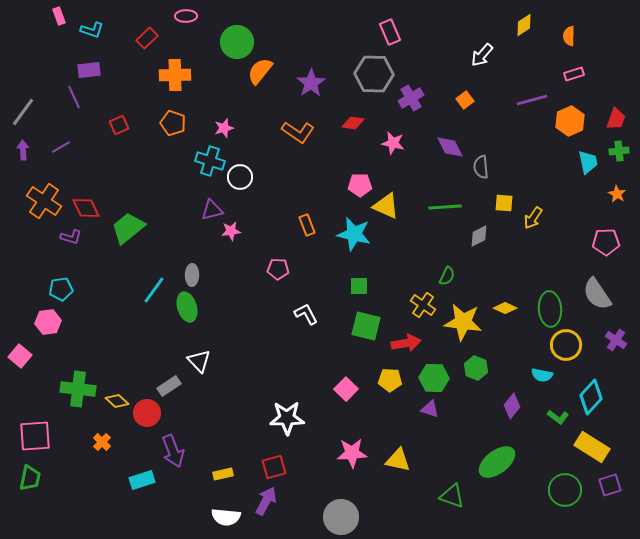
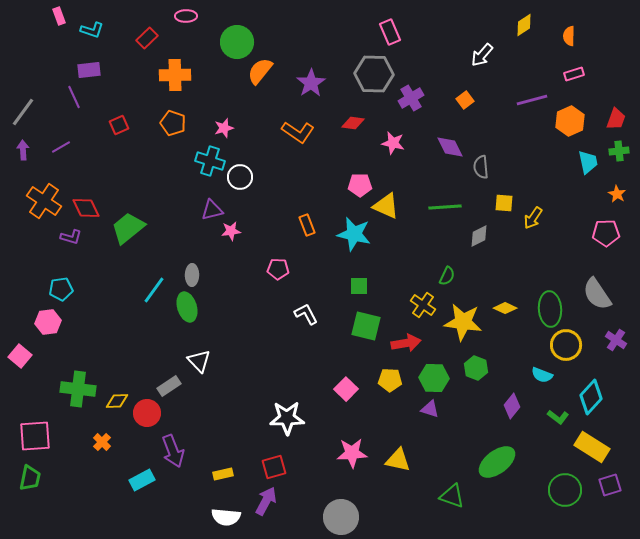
pink pentagon at (606, 242): moved 9 px up
cyan semicircle at (542, 375): rotated 10 degrees clockwise
yellow diamond at (117, 401): rotated 45 degrees counterclockwise
cyan rectangle at (142, 480): rotated 10 degrees counterclockwise
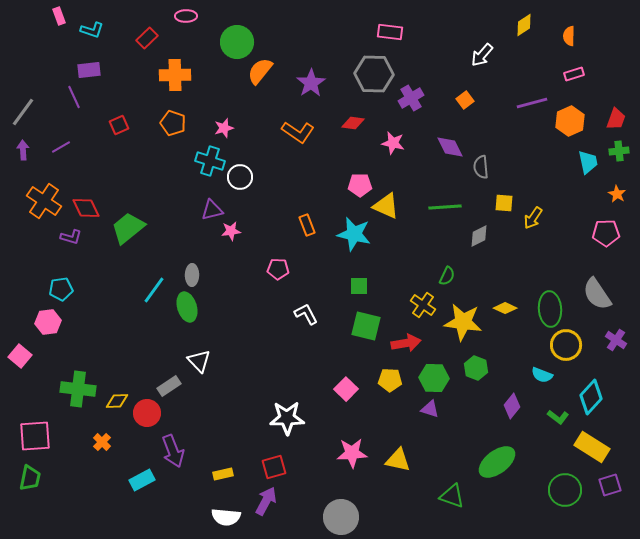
pink rectangle at (390, 32): rotated 60 degrees counterclockwise
purple line at (532, 100): moved 3 px down
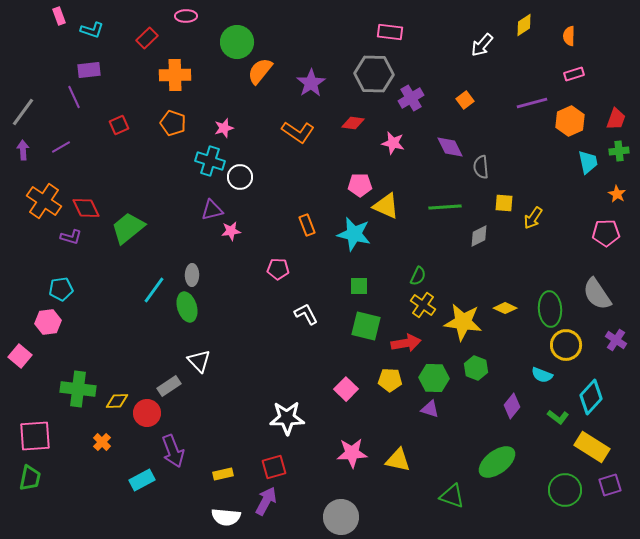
white arrow at (482, 55): moved 10 px up
green semicircle at (447, 276): moved 29 px left
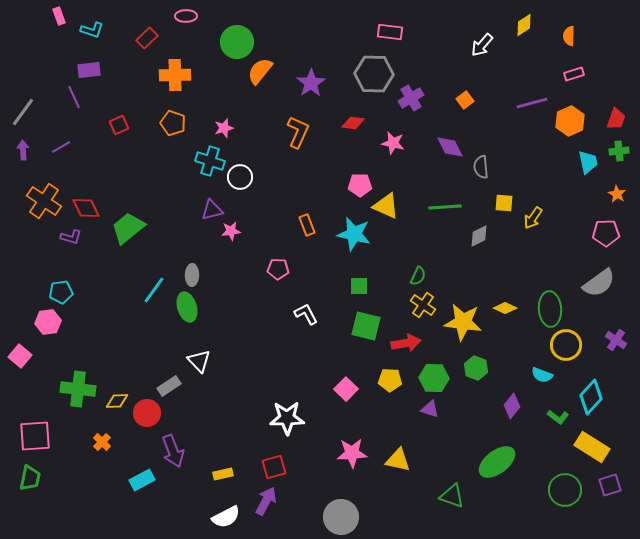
orange L-shape at (298, 132): rotated 100 degrees counterclockwise
cyan pentagon at (61, 289): moved 3 px down
gray semicircle at (597, 294): moved 2 px right, 11 px up; rotated 92 degrees counterclockwise
white semicircle at (226, 517): rotated 32 degrees counterclockwise
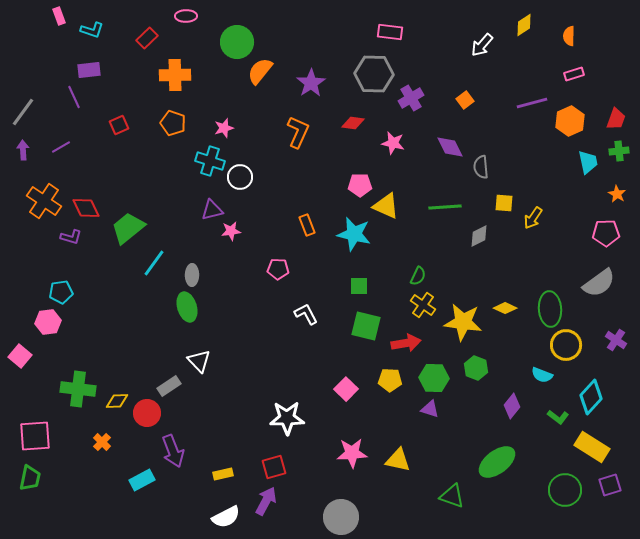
cyan line at (154, 290): moved 27 px up
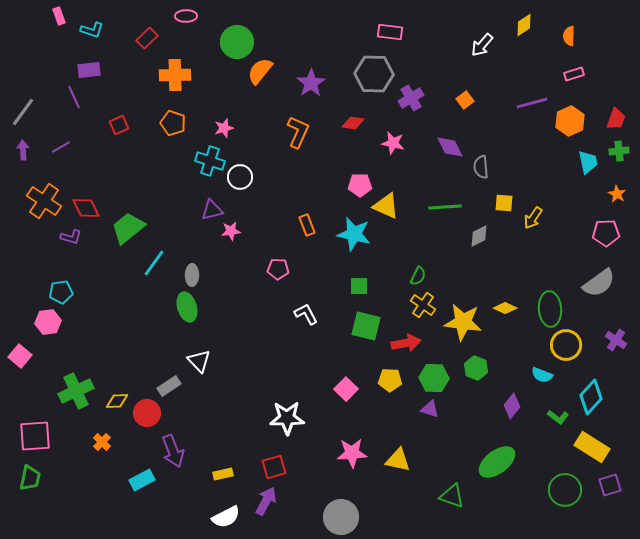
green cross at (78, 389): moved 2 px left, 2 px down; rotated 32 degrees counterclockwise
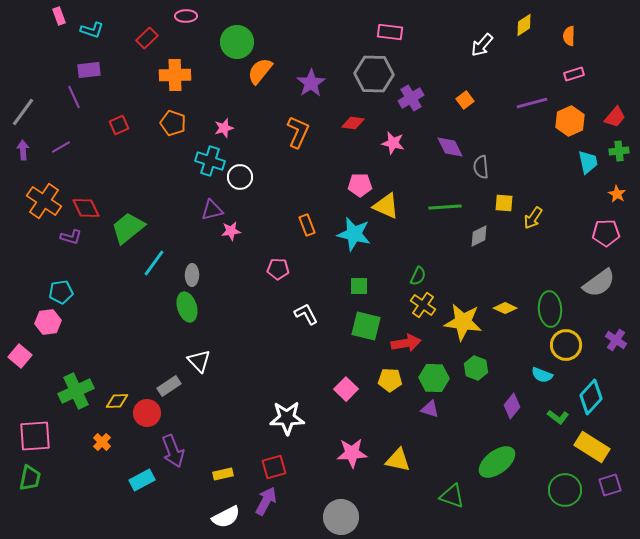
red trapezoid at (616, 119): moved 1 px left, 2 px up; rotated 20 degrees clockwise
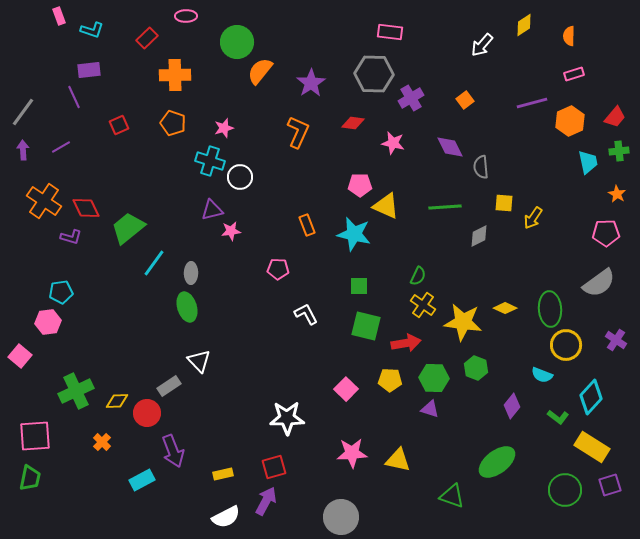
gray ellipse at (192, 275): moved 1 px left, 2 px up
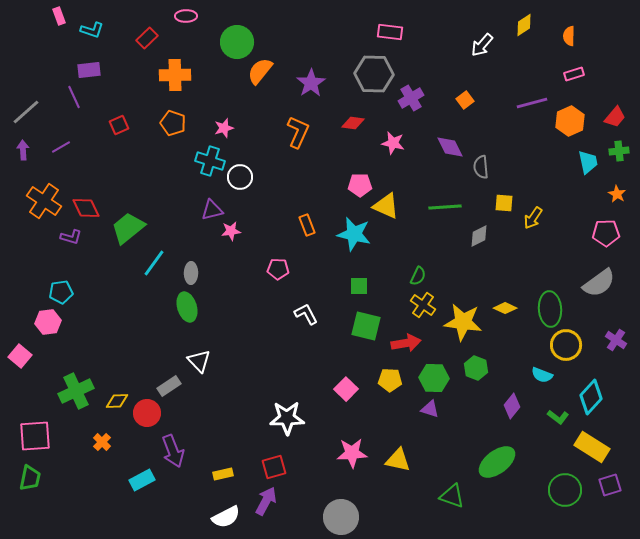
gray line at (23, 112): moved 3 px right; rotated 12 degrees clockwise
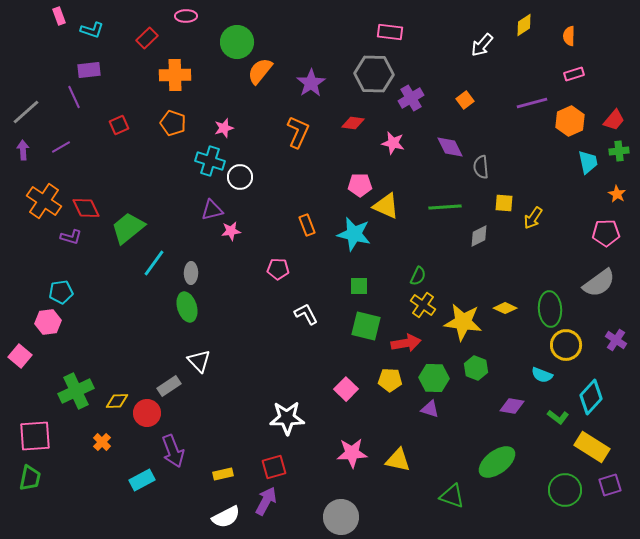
red trapezoid at (615, 117): moved 1 px left, 3 px down
purple diamond at (512, 406): rotated 60 degrees clockwise
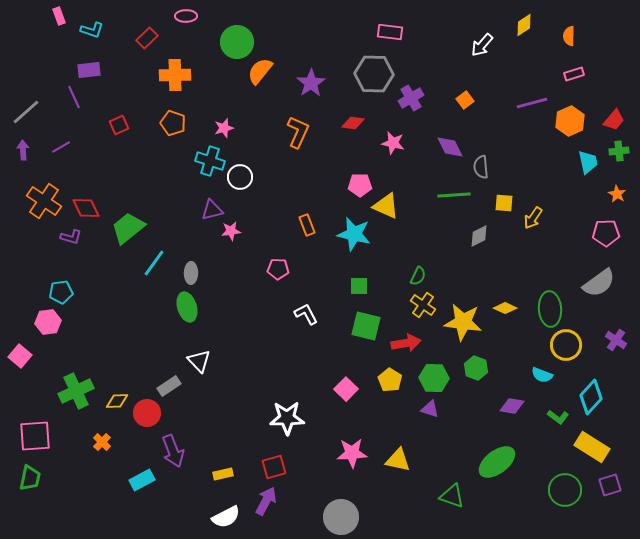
green line at (445, 207): moved 9 px right, 12 px up
yellow pentagon at (390, 380): rotated 30 degrees clockwise
